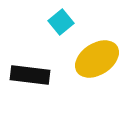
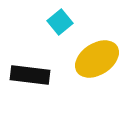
cyan square: moved 1 px left
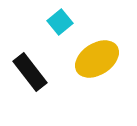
black rectangle: moved 3 px up; rotated 45 degrees clockwise
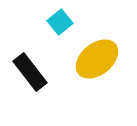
yellow ellipse: rotated 6 degrees counterclockwise
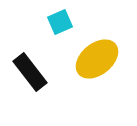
cyan square: rotated 15 degrees clockwise
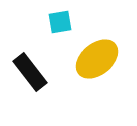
cyan square: rotated 15 degrees clockwise
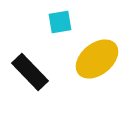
black rectangle: rotated 6 degrees counterclockwise
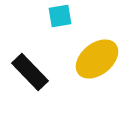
cyan square: moved 6 px up
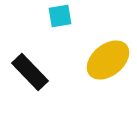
yellow ellipse: moved 11 px right, 1 px down
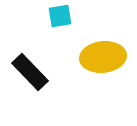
yellow ellipse: moved 5 px left, 3 px up; rotated 33 degrees clockwise
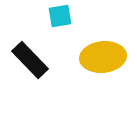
black rectangle: moved 12 px up
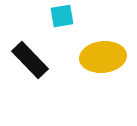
cyan square: moved 2 px right
